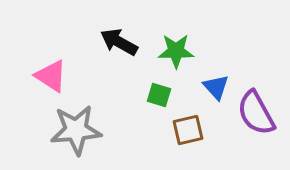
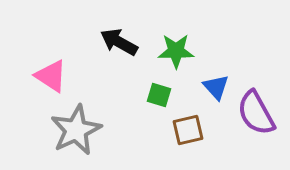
gray star: rotated 21 degrees counterclockwise
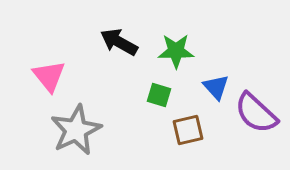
pink triangle: moved 2 px left; rotated 18 degrees clockwise
purple semicircle: rotated 18 degrees counterclockwise
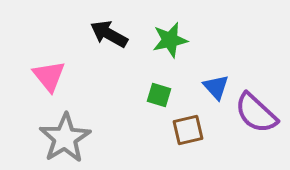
black arrow: moved 10 px left, 8 px up
green star: moved 6 px left, 11 px up; rotated 12 degrees counterclockwise
gray star: moved 11 px left, 8 px down; rotated 6 degrees counterclockwise
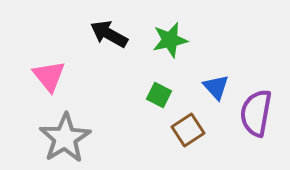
green square: rotated 10 degrees clockwise
purple semicircle: rotated 57 degrees clockwise
brown square: rotated 20 degrees counterclockwise
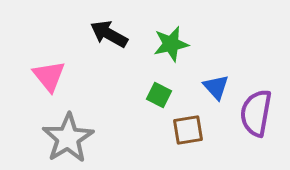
green star: moved 1 px right, 4 px down
brown square: rotated 24 degrees clockwise
gray star: moved 3 px right
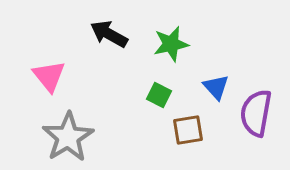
gray star: moved 1 px up
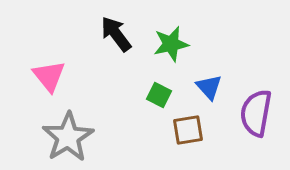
black arrow: moved 7 px right; rotated 24 degrees clockwise
blue triangle: moved 7 px left
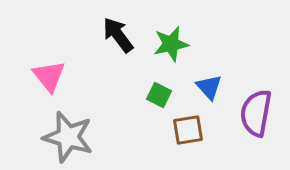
black arrow: moved 2 px right, 1 px down
gray star: rotated 24 degrees counterclockwise
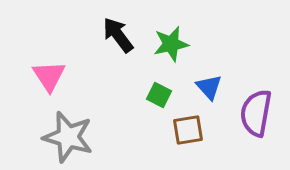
pink triangle: rotated 6 degrees clockwise
